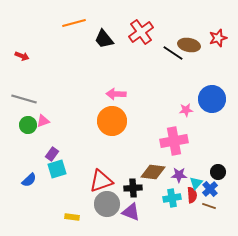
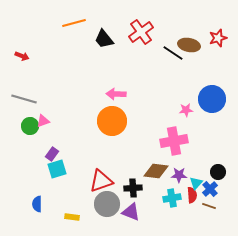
green circle: moved 2 px right, 1 px down
brown diamond: moved 3 px right, 1 px up
blue semicircle: moved 8 px right, 24 px down; rotated 133 degrees clockwise
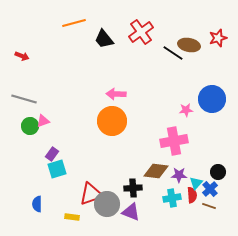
red triangle: moved 10 px left, 13 px down
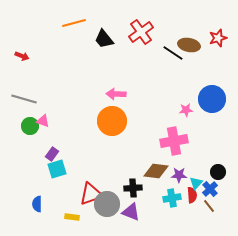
pink triangle: rotated 40 degrees clockwise
brown line: rotated 32 degrees clockwise
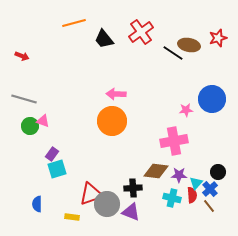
cyan cross: rotated 24 degrees clockwise
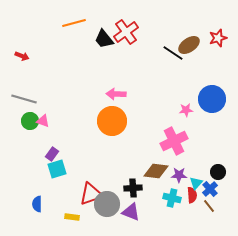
red cross: moved 15 px left
brown ellipse: rotated 45 degrees counterclockwise
green circle: moved 5 px up
pink cross: rotated 16 degrees counterclockwise
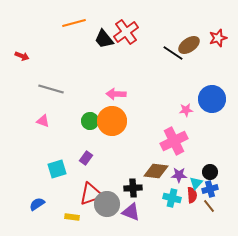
gray line: moved 27 px right, 10 px up
green circle: moved 60 px right
purple rectangle: moved 34 px right, 4 px down
black circle: moved 8 px left
blue cross: rotated 28 degrees clockwise
blue semicircle: rotated 56 degrees clockwise
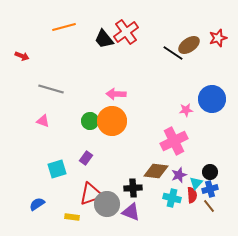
orange line: moved 10 px left, 4 px down
purple star: rotated 21 degrees counterclockwise
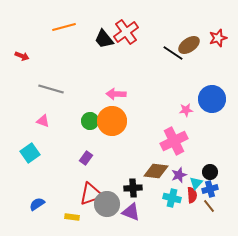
cyan square: moved 27 px left, 16 px up; rotated 18 degrees counterclockwise
